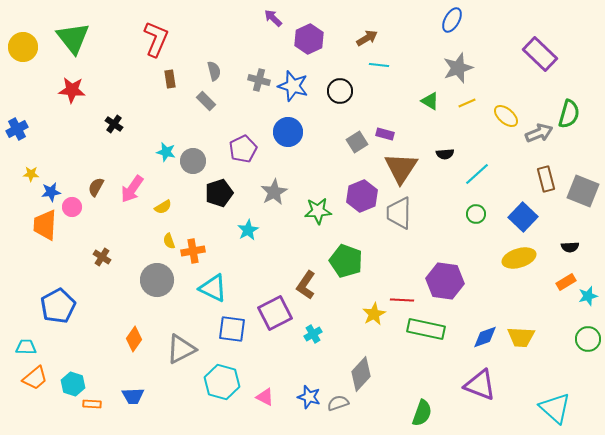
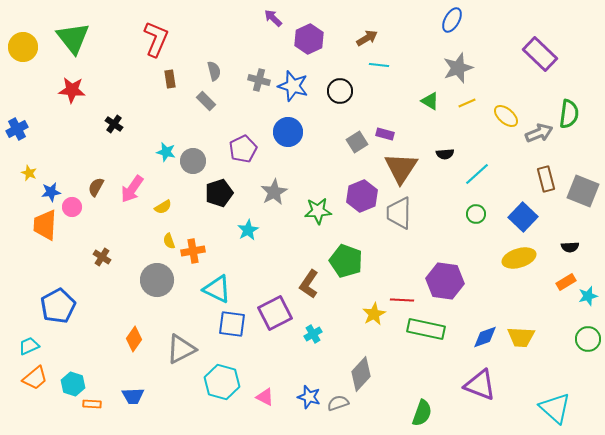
green semicircle at (569, 114): rotated 8 degrees counterclockwise
yellow star at (31, 174): moved 2 px left, 1 px up; rotated 21 degrees clockwise
brown L-shape at (306, 285): moved 3 px right, 1 px up
cyan triangle at (213, 288): moved 4 px right, 1 px down
blue square at (232, 329): moved 5 px up
cyan trapezoid at (26, 347): moved 3 px right, 1 px up; rotated 25 degrees counterclockwise
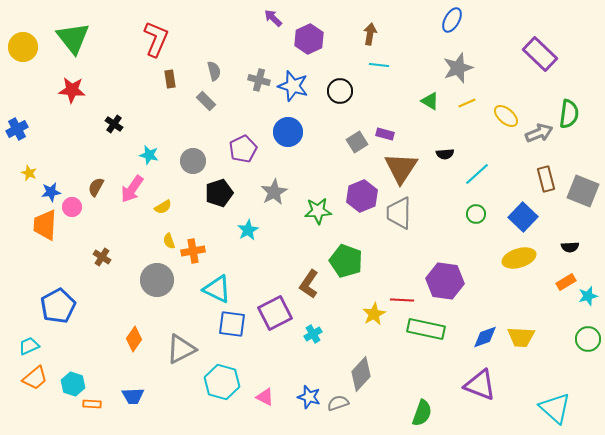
brown arrow at (367, 38): moved 3 px right, 4 px up; rotated 50 degrees counterclockwise
cyan star at (166, 152): moved 17 px left, 3 px down
